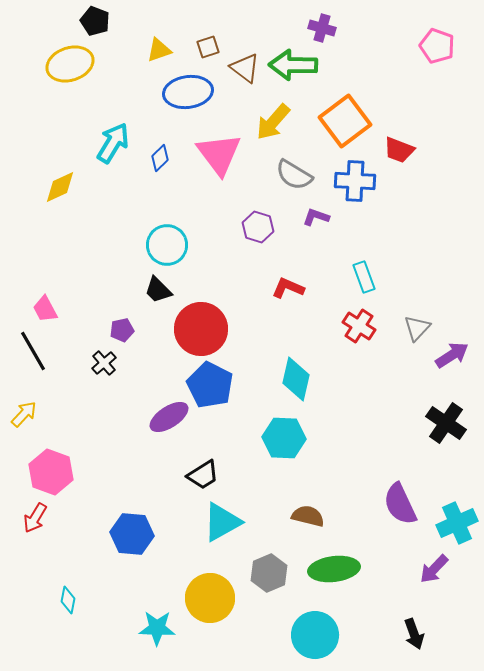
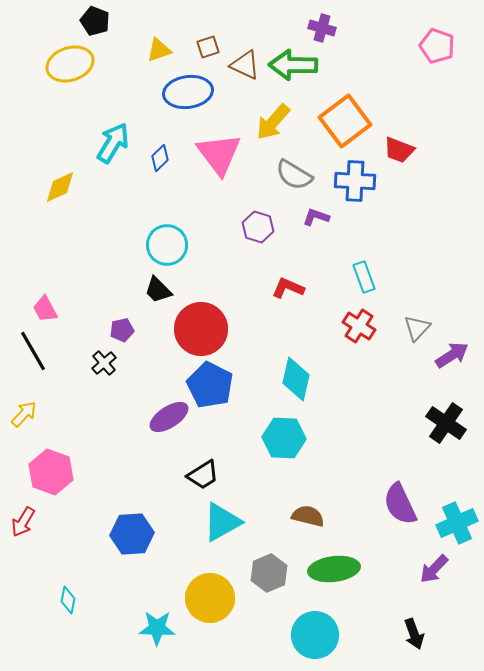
brown triangle at (245, 68): moved 3 px up; rotated 12 degrees counterclockwise
red arrow at (35, 518): moved 12 px left, 4 px down
blue hexagon at (132, 534): rotated 9 degrees counterclockwise
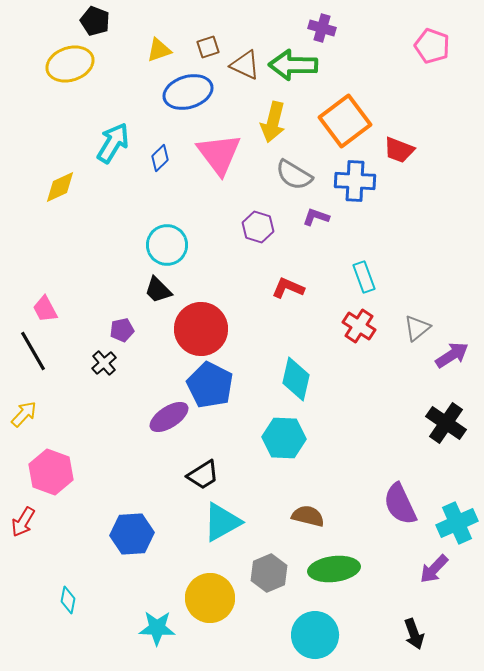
pink pentagon at (437, 46): moved 5 px left
blue ellipse at (188, 92): rotated 9 degrees counterclockwise
yellow arrow at (273, 122): rotated 27 degrees counterclockwise
gray triangle at (417, 328): rotated 8 degrees clockwise
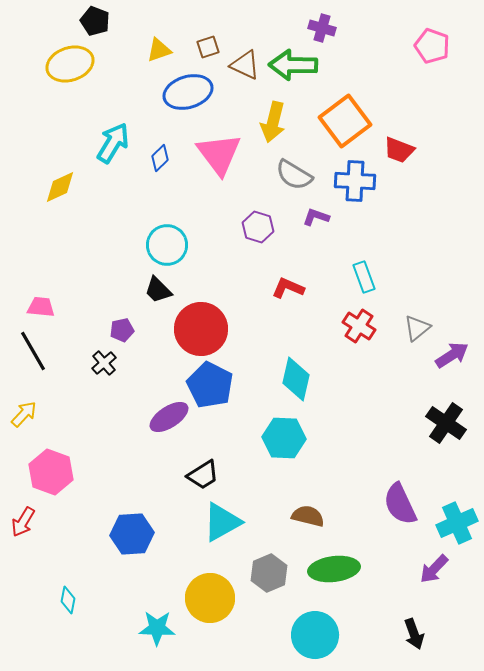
pink trapezoid at (45, 309): moved 4 px left, 2 px up; rotated 124 degrees clockwise
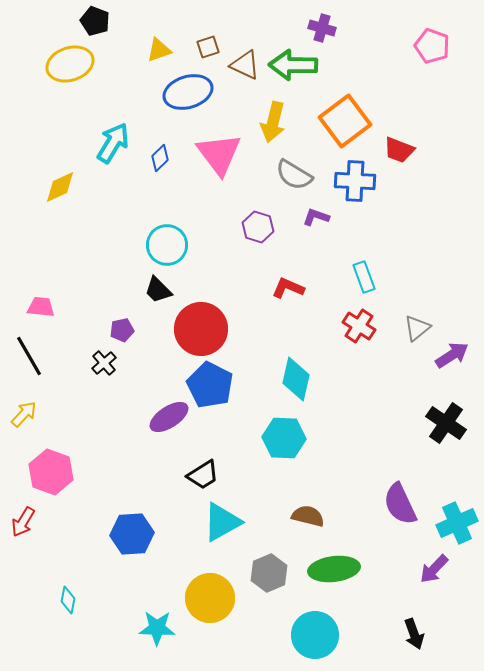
black line at (33, 351): moved 4 px left, 5 px down
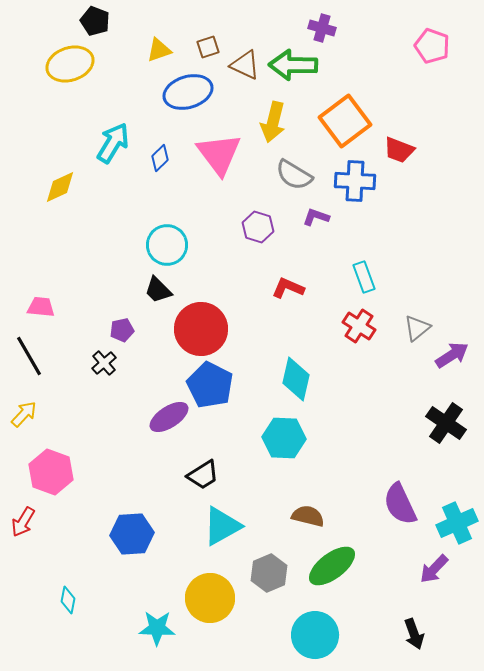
cyan triangle at (222, 522): moved 4 px down
green ellipse at (334, 569): moved 2 px left, 3 px up; rotated 30 degrees counterclockwise
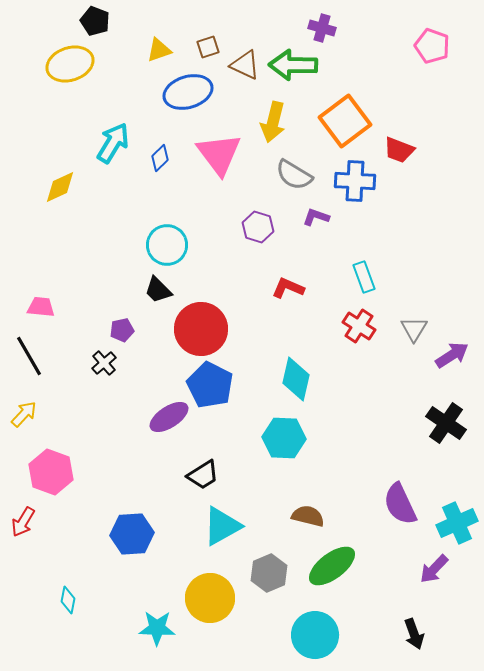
gray triangle at (417, 328): moved 3 px left, 1 px down; rotated 20 degrees counterclockwise
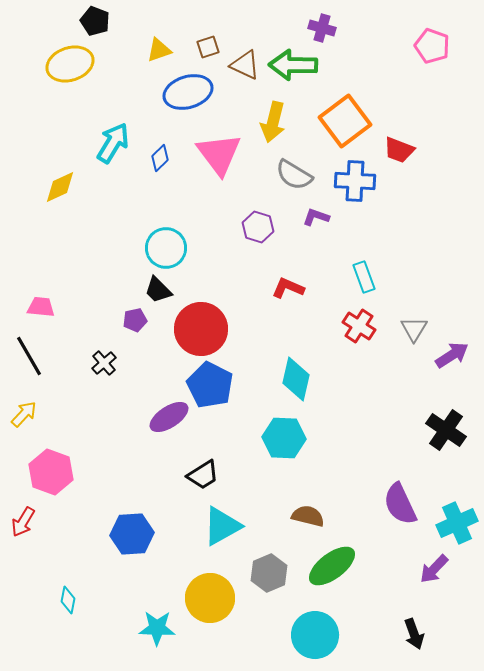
cyan circle at (167, 245): moved 1 px left, 3 px down
purple pentagon at (122, 330): moved 13 px right, 10 px up
black cross at (446, 423): moved 7 px down
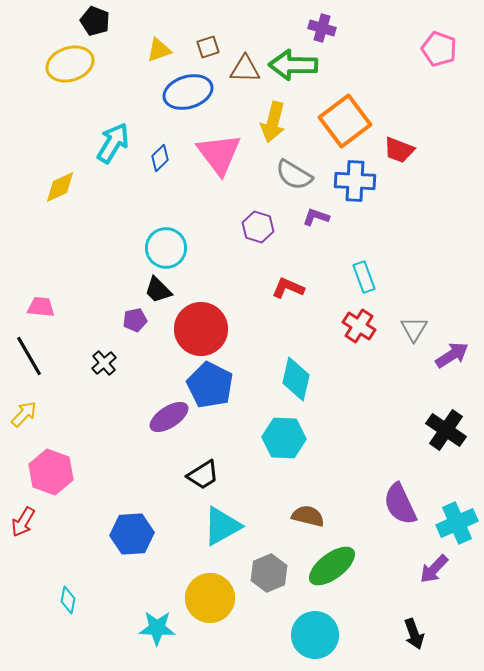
pink pentagon at (432, 46): moved 7 px right, 3 px down
brown triangle at (245, 65): moved 4 px down; rotated 24 degrees counterclockwise
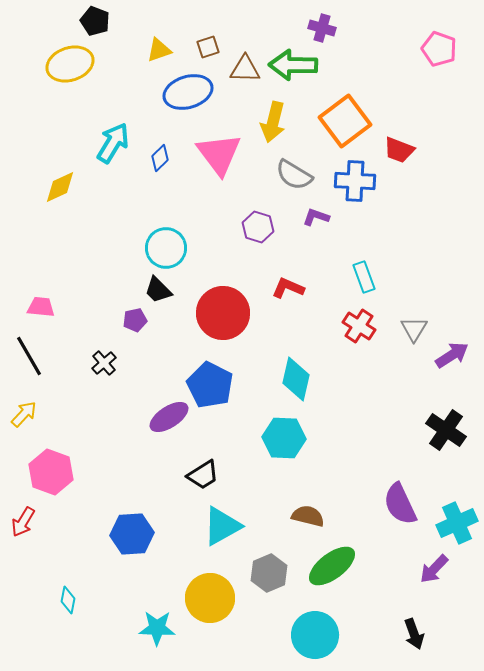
red circle at (201, 329): moved 22 px right, 16 px up
